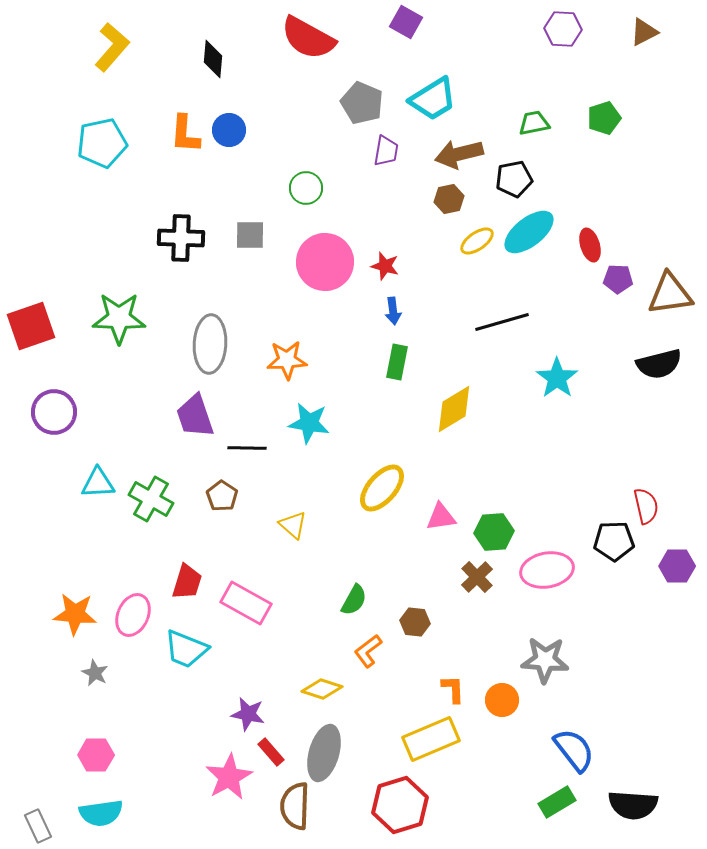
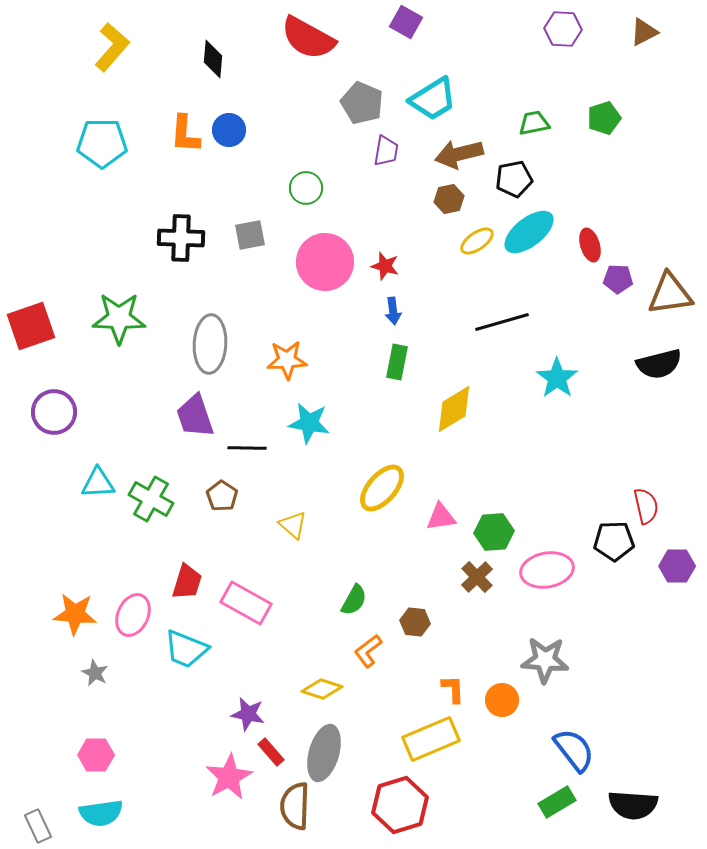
cyan pentagon at (102, 143): rotated 12 degrees clockwise
gray square at (250, 235): rotated 12 degrees counterclockwise
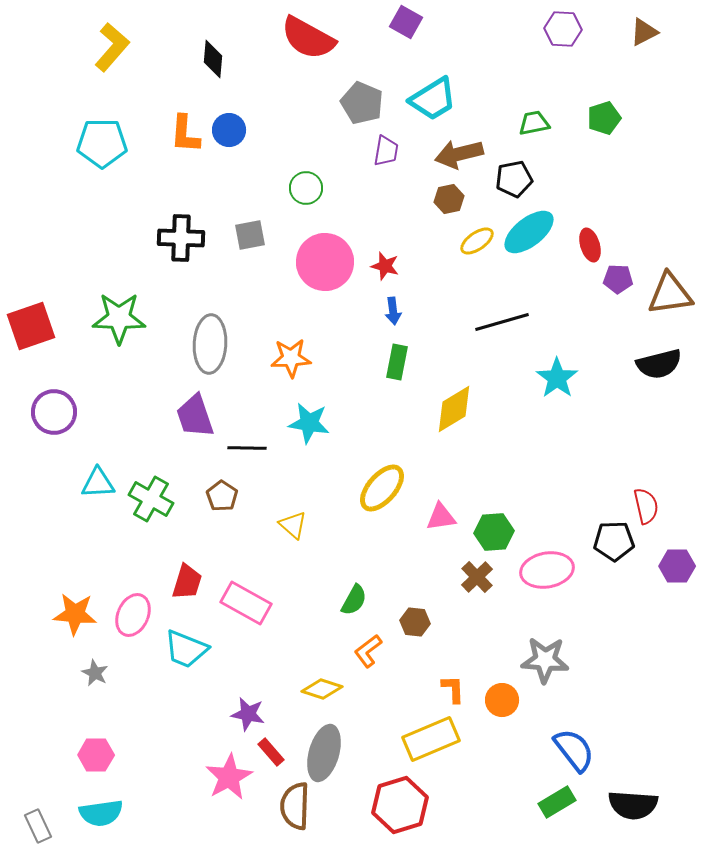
orange star at (287, 360): moved 4 px right, 2 px up
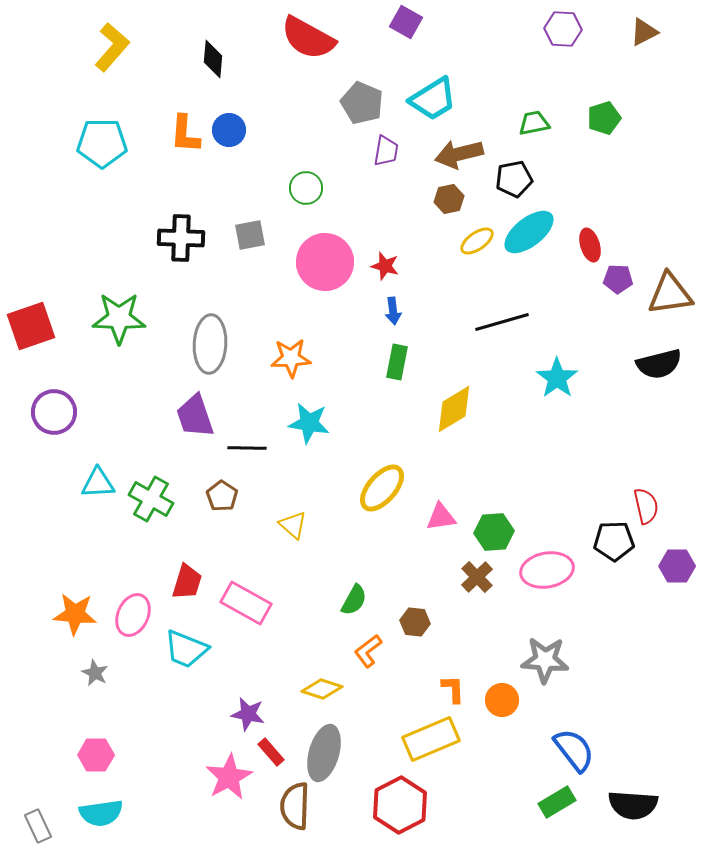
red hexagon at (400, 805): rotated 10 degrees counterclockwise
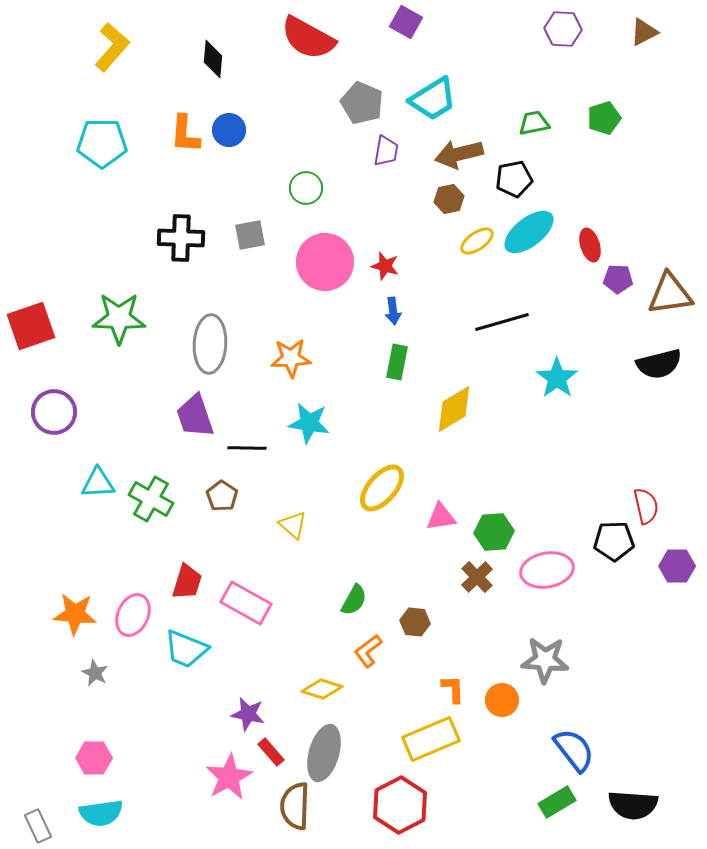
pink hexagon at (96, 755): moved 2 px left, 3 px down
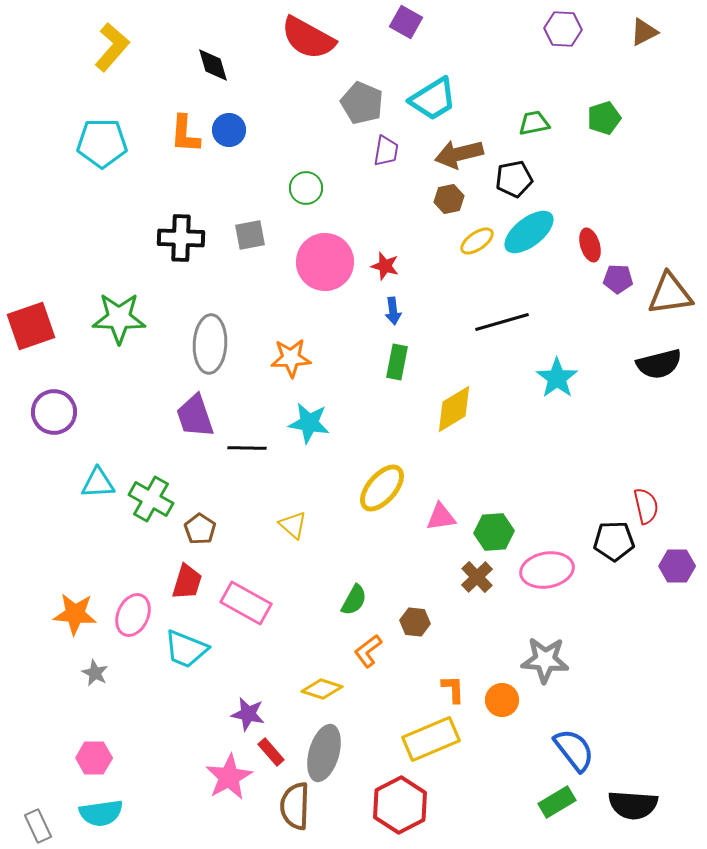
black diamond at (213, 59): moved 6 px down; rotated 21 degrees counterclockwise
brown pentagon at (222, 496): moved 22 px left, 33 px down
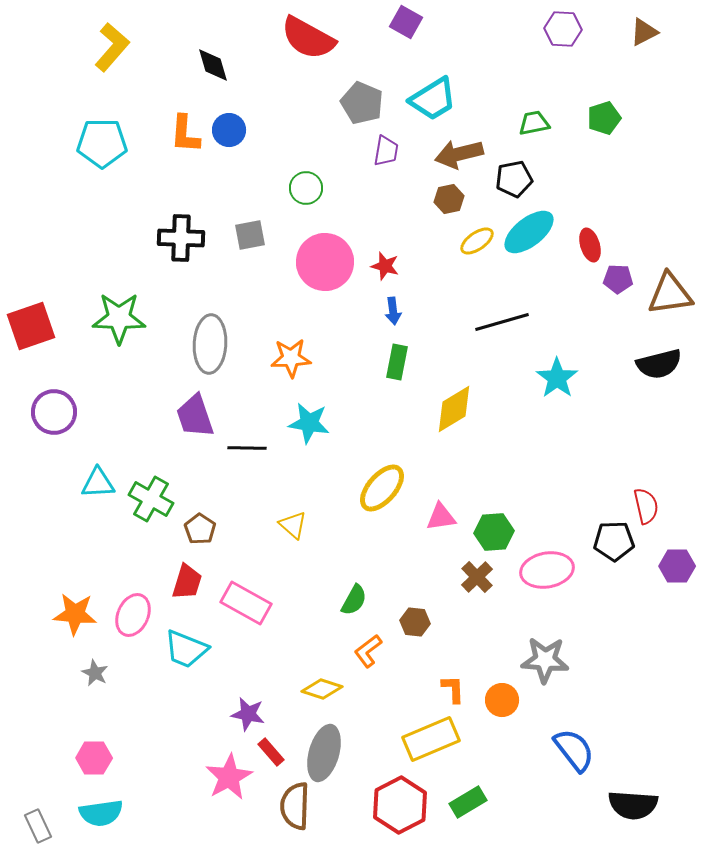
green rectangle at (557, 802): moved 89 px left
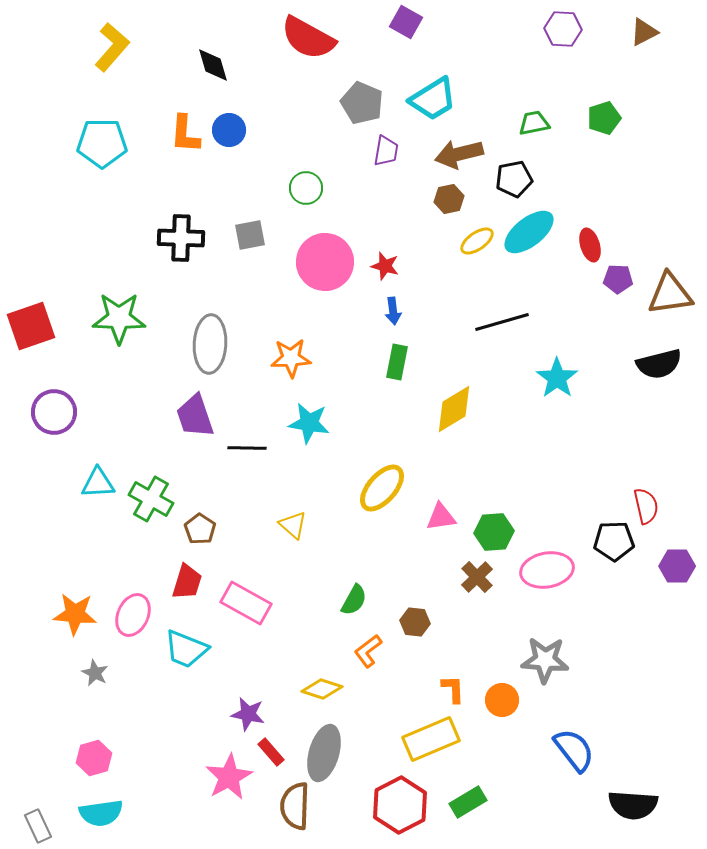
pink hexagon at (94, 758): rotated 16 degrees counterclockwise
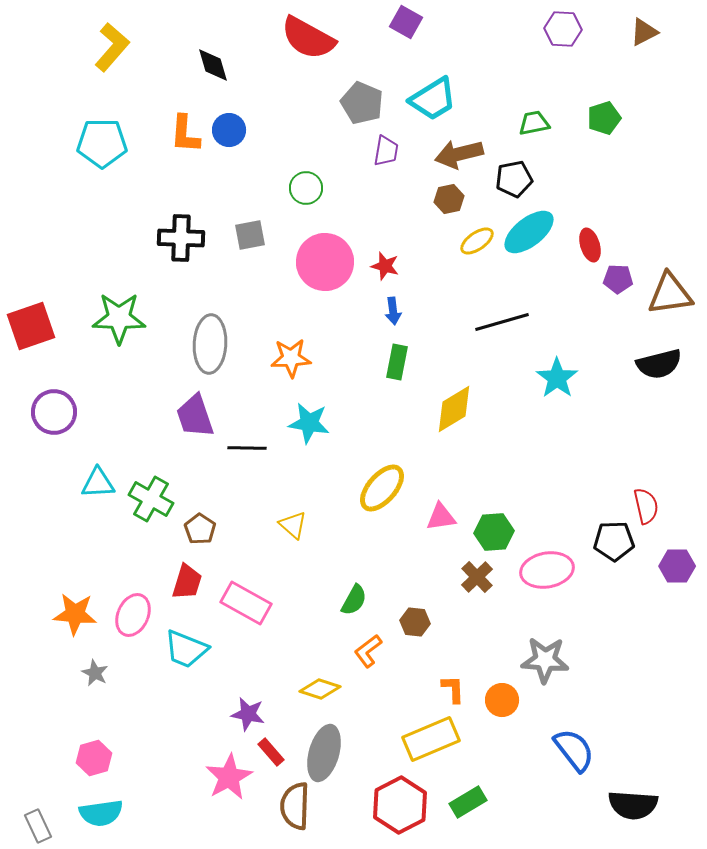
yellow diamond at (322, 689): moved 2 px left
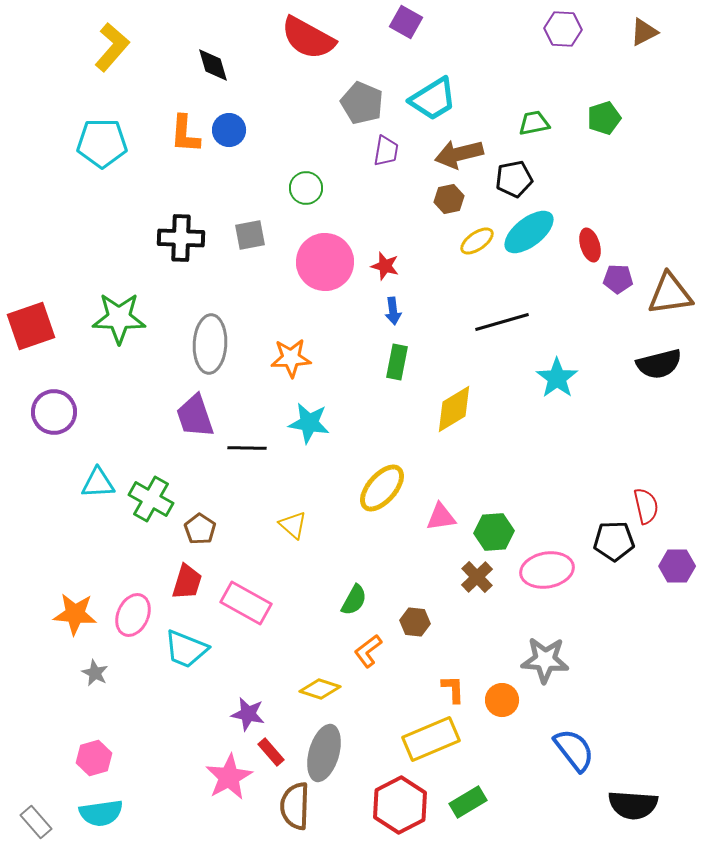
gray rectangle at (38, 826): moved 2 px left, 4 px up; rotated 16 degrees counterclockwise
